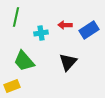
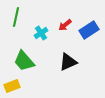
red arrow: rotated 40 degrees counterclockwise
cyan cross: rotated 24 degrees counterclockwise
black triangle: rotated 24 degrees clockwise
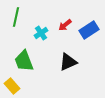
green trapezoid: rotated 20 degrees clockwise
yellow rectangle: rotated 70 degrees clockwise
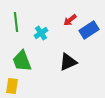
green line: moved 5 px down; rotated 18 degrees counterclockwise
red arrow: moved 5 px right, 5 px up
green trapezoid: moved 2 px left
yellow rectangle: rotated 49 degrees clockwise
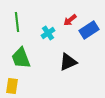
green line: moved 1 px right
cyan cross: moved 7 px right
green trapezoid: moved 1 px left, 3 px up
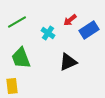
green line: rotated 66 degrees clockwise
cyan cross: rotated 24 degrees counterclockwise
yellow rectangle: rotated 14 degrees counterclockwise
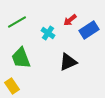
yellow rectangle: rotated 28 degrees counterclockwise
